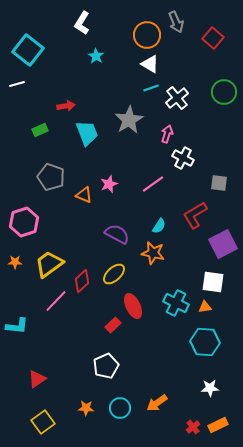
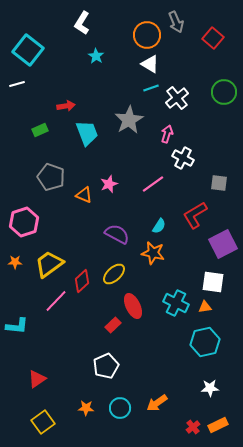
cyan hexagon at (205, 342): rotated 16 degrees counterclockwise
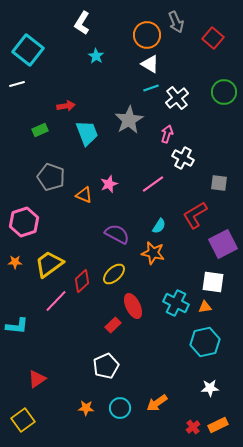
yellow square at (43, 422): moved 20 px left, 2 px up
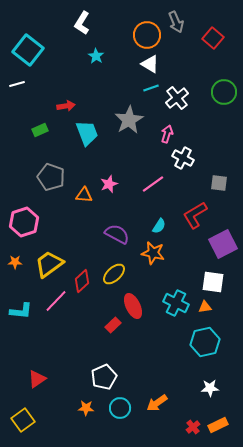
orange triangle at (84, 195): rotated 18 degrees counterclockwise
cyan L-shape at (17, 326): moved 4 px right, 15 px up
white pentagon at (106, 366): moved 2 px left, 11 px down
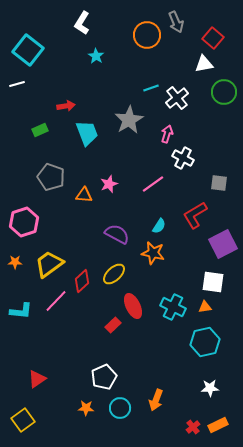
white triangle at (150, 64): moved 54 px right; rotated 42 degrees counterclockwise
cyan cross at (176, 303): moved 3 px left, 4 px down
orange arrow at (157, 403): moved 1 px left, 3 px up; rotated 35 degrees counterclockwise
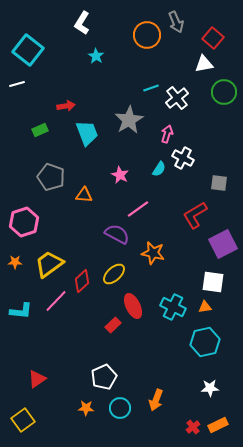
pink star at (109, 184): moved 11 px right, 9 px up; rotated 24 degrees counterclockwise
pink line at (153, 184): moved 15 px left, 25 px down
cyan semicircle at (159, 226): moved 57 px up
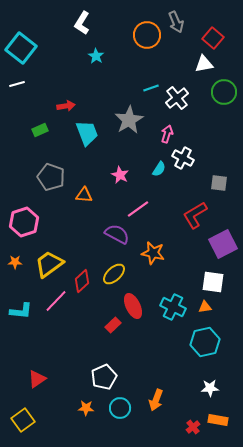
cyan square at (28, 50): moved 7 px left, 2 px up
orange rectangle at (218, 425): moved 5 px up; rotated 36 degrees clockwise
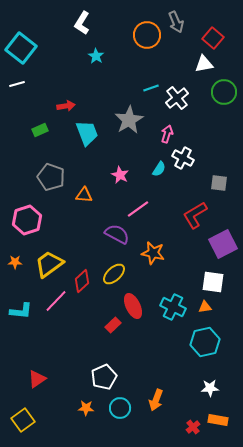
pink hexagon at (24, 222): moved 3 px right, 2 px up
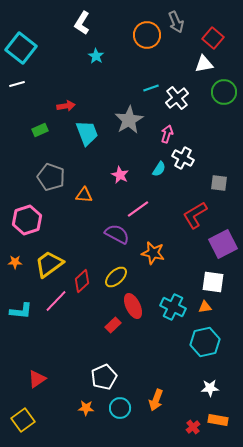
yellow ellipse at (114, 274): moved 2 px right, 3 px down
